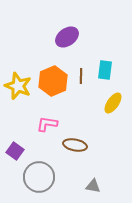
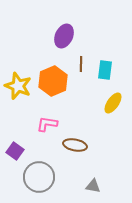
purple ellipse: moved 3 px left, 1 px up; rotated 30 degrees counterclockwise
brown line: moved 12 px up
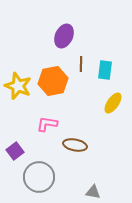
orange hexagon: rotated 12 degrees clockwise
purple square: rotated 18 degrees clockwise
gray triangle: moved 6 px down
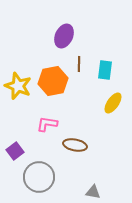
brown line: moved 2 px left
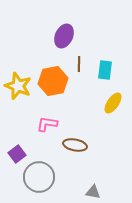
purple square: moved 2 px right, 3 px down
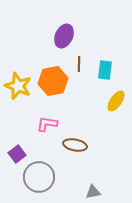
yellow ellipse: moved 3 px right, 2 px up
gray triangle: rotated 21 degrees counterclockwise
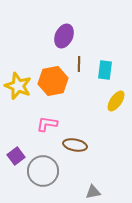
purple square: moved 1 px left, 2 px down
gray circle: moved 4 px right, 6 px up
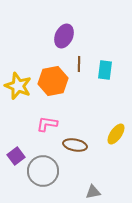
yellow ellipse: moved 33 px down
